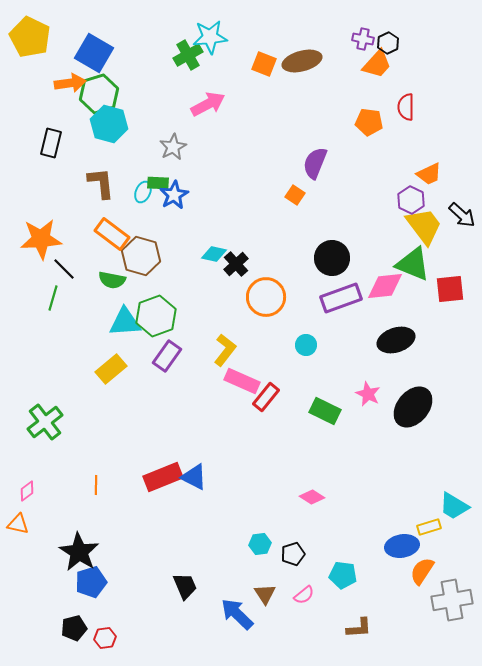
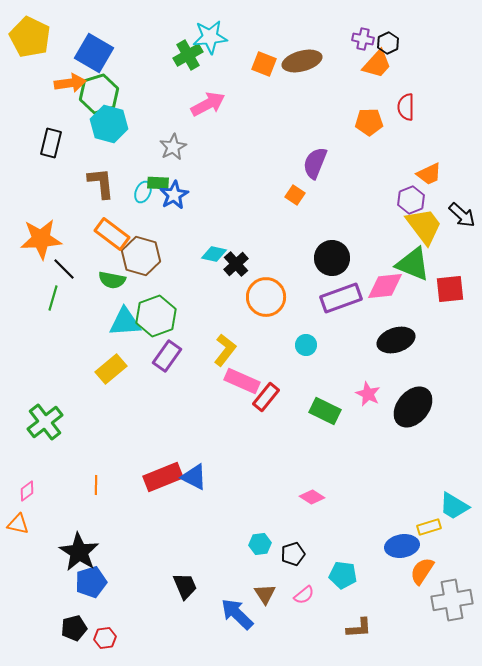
orange pentagon at (369, 122): rotated 8 degrees counterclockwise
purple hexagon at (411, 200): rotated 12 degrees clockwise
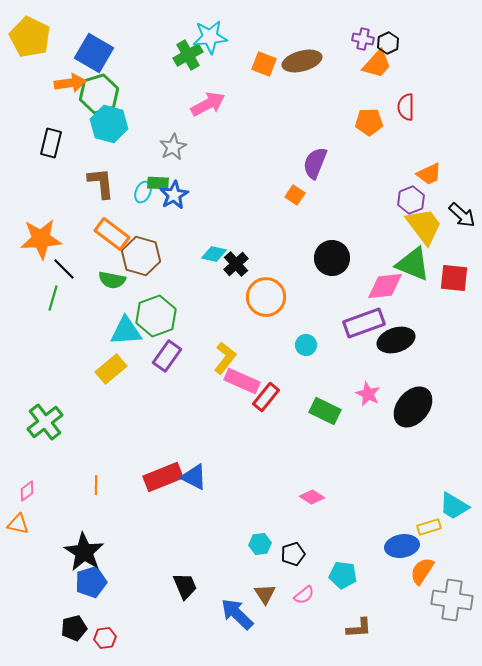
red square at (450, 289): moved 4 px right, 11 px up; rotated 12 degrees clockwise
purple rectangle at (341, 298): moved 23 px right, 25 px down
cyan triangle at (125, 322): moved 1 px right, 9 px down
yellow L-shape at (225, 350): moved 8 px down
black star at (79, 552): moved 5 px right
gray cross at (452, 600): rotated 18 degrees clockwise
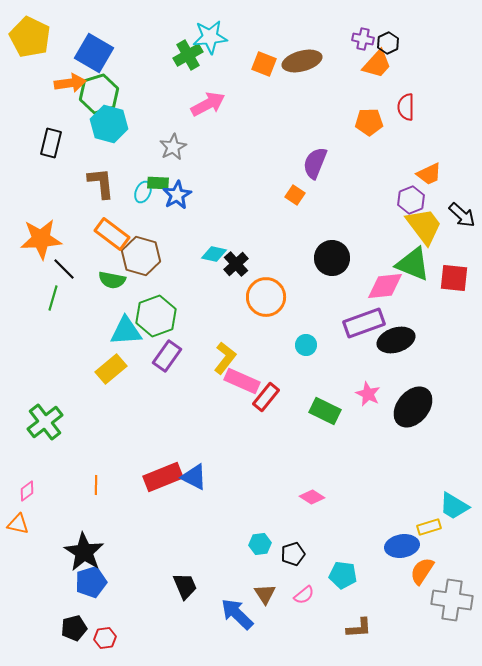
blue star at (174, 195): moved 3 px right
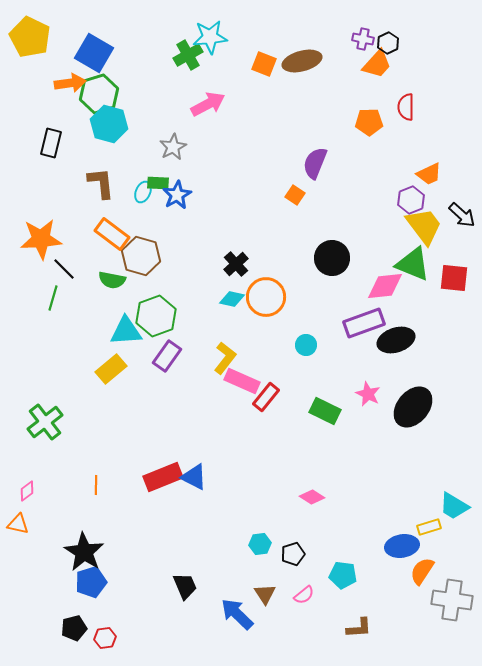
cyan diamond at (214, 254): moved 18 px right, 45 px down
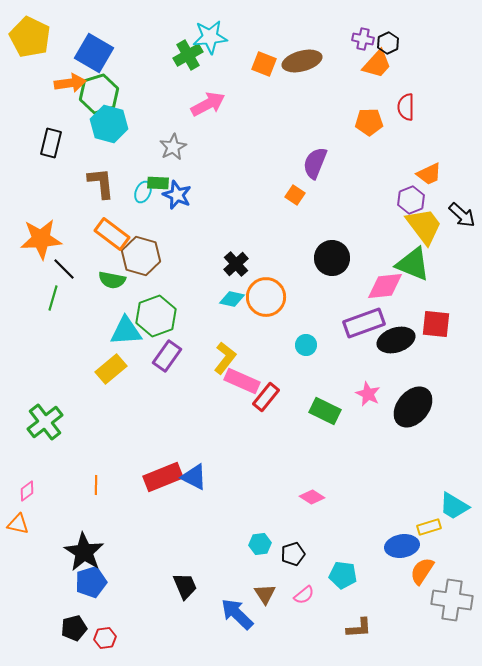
blue star at (177, 195): rotated 20 degrees counterclockwise
red square at (454, 278): moved 18 px left, 46 px down
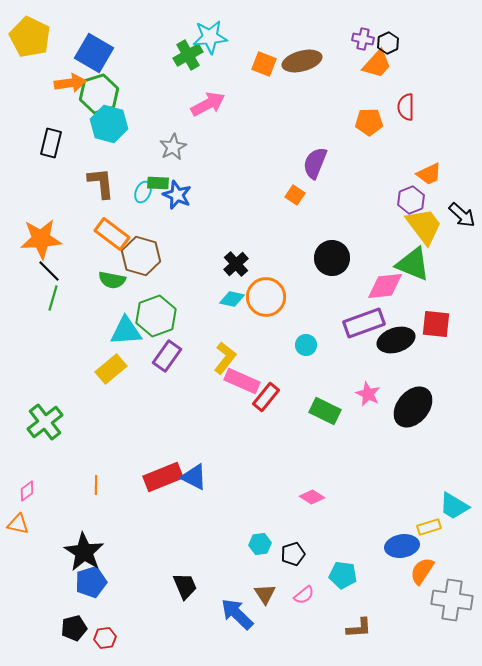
black line at (64, 269): moved 15 px left, 2 px down
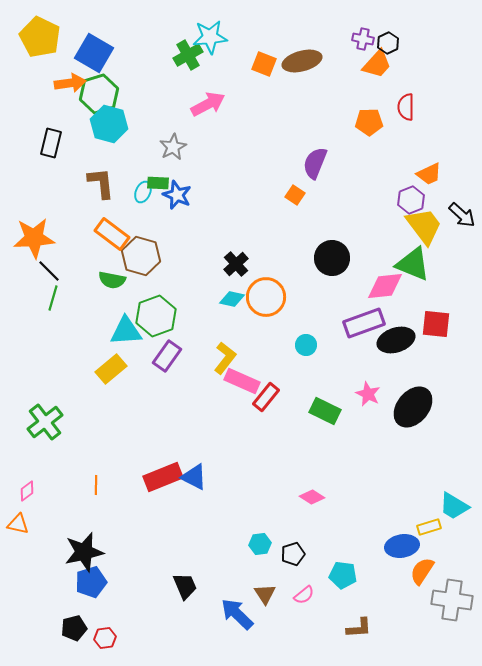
yellow pentagon at (30, 37): moved 10 px right
orange star at (41, 239): moved 7 px left, 1 px up
black star at (84, 552): rotated 27 degrees clockwise
